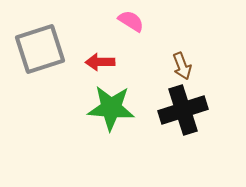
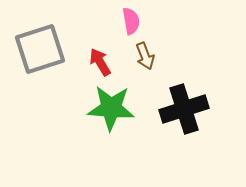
pink semicircle: rotated 48 degrees clockwise
red arrow: rotated 60 degrees clockwise
brown arrow: moved 37 px left, 10 px up
black cross: moved 1 px right, 1 px up
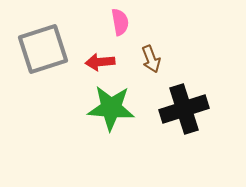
pink semicircle: moved 11 px left, 1 px down
gray square: moved 3 px right
brown arrow: moved 6 px right, 3 px down
red arrow: rotated 64 degrees counterclockwise
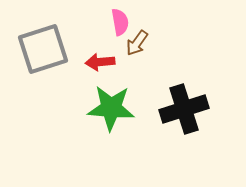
brown arrow: moved 14 px left, 16 px up; rotated 56 degrees clockwise
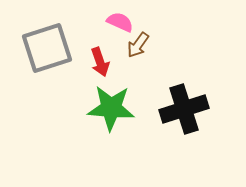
pink semicircle: rotated 56 degrees counterclockwise
brown arrow: moved 1 px right, 2 px down
gray square: moved 4 px right, 1 px up
red arrow: rotated 104 degrees counterclockwise
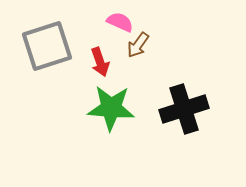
gray square: moved 2 px up
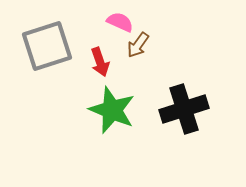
green star: moved 1 px right, 2 px down; rotated 18 degrees clockwise
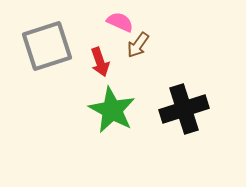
green star: rotated 6 degrees clockwise
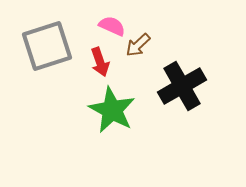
pink semicircle: moved 8 px left, 4 px down
brown arrow: rotated 12 degrees clockwise
black cross: moved 2 px left, 23 px up; rotated 12 degrees counterclockwise
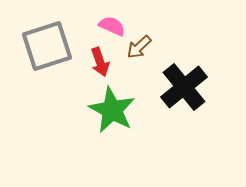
brown arrow: moved 1 px right, 2 px down
black cross: moved 2 px right, 1 px down; rotated 9 degrees counterclockwise
